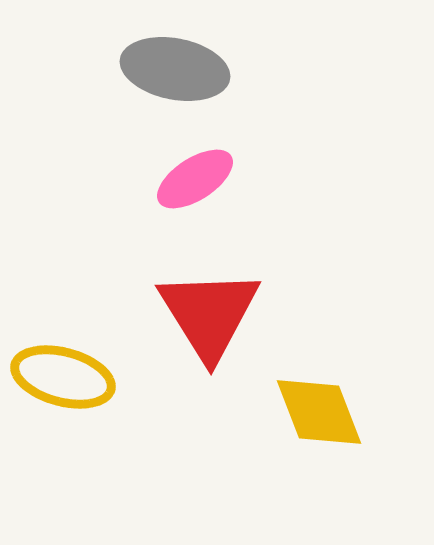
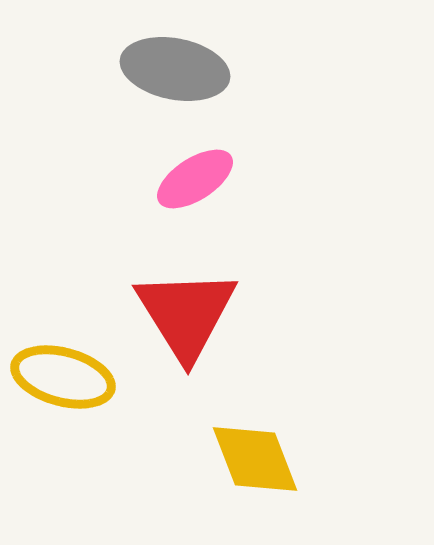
red triangle: moved 23 px left
yellow diamond: moved 64 px left, 47 px down
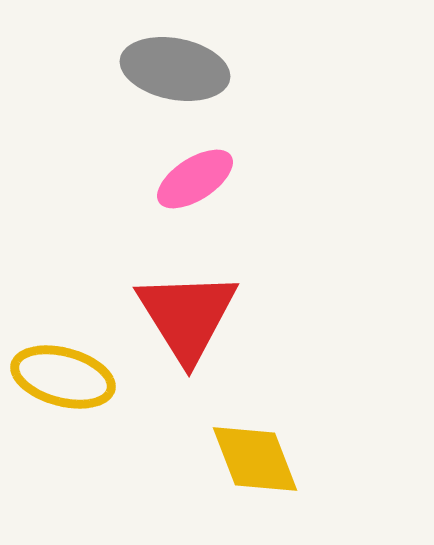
red triangle: moved 1 px right, 2 px down
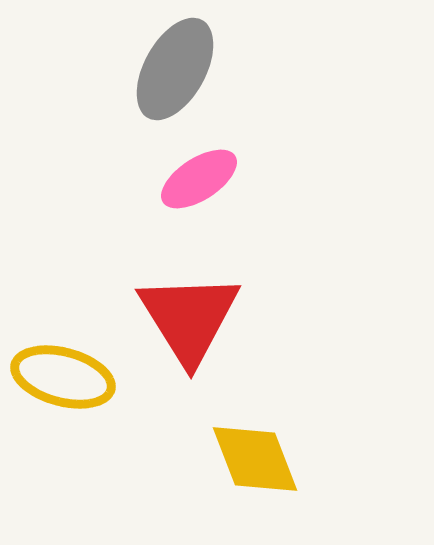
gray ellipse: rotated 72 degrees counterclockwise
pink ellipse: moved 4 px right
red triangle: moved 2 px right, 2 px down
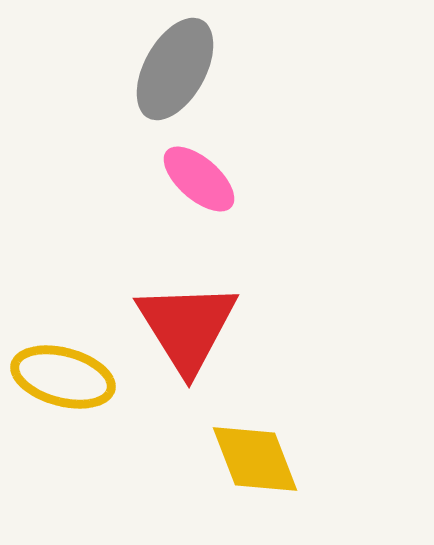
pink ellipse: rotated 74 degrees clockwise
red triangle: moved 2 px left, 9 px down
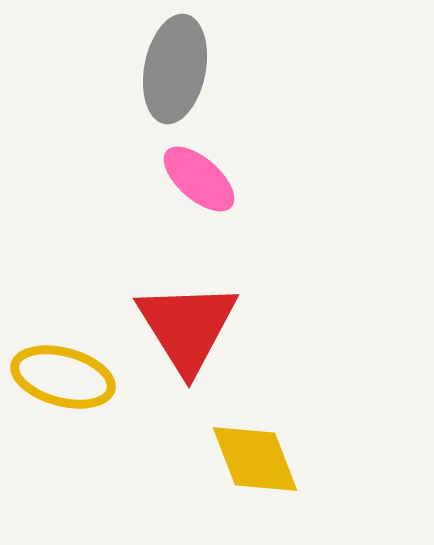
gray ellipse: rotated 18 degrees counterclockwise
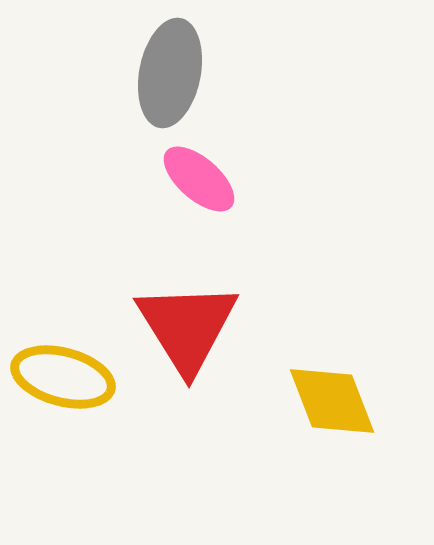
gray ellipse: moved 5 px left, 4 px down
yellow diamond: moved 77 px right, 58 px up
